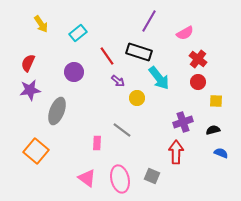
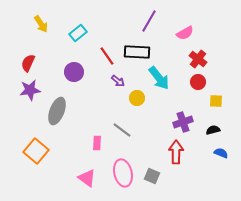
black rectangle: moved 2 px left; rotated 15 degrees counterclockwise
pink ellipse: moved 3 px right, 6 px up
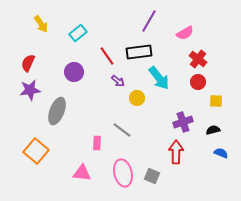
black rectangle: moved 2 px right; rotated 10 degrees counterclockwise
pink triangle: moved 5 px left, 5 px up; rotated 30 degrees counterclockwise
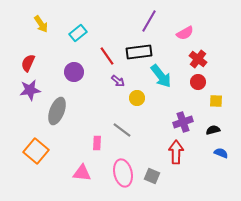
cyan arrow: moved 2 px right, 2 px up
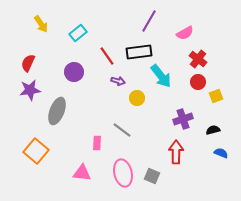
purple arrow: rotated 24 degrees counterclockwise
yellow square: moved 5 px up; rotated 24 degrees counterclockwise
purple cross: moved 3 px up
